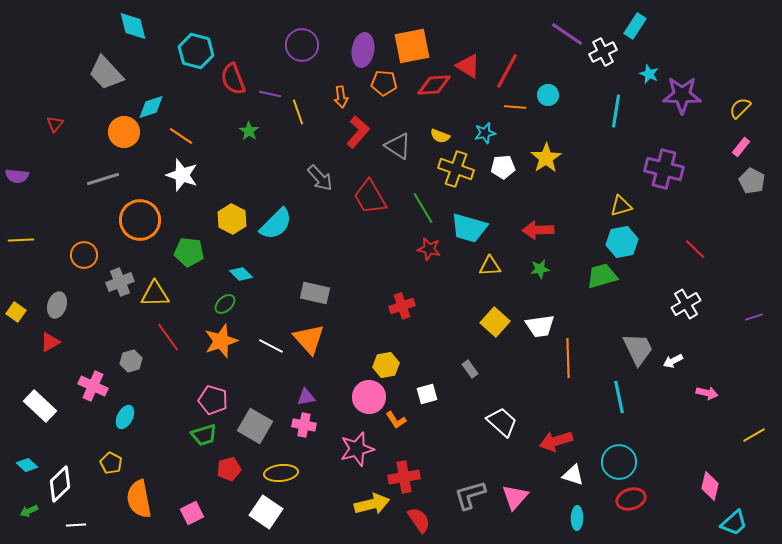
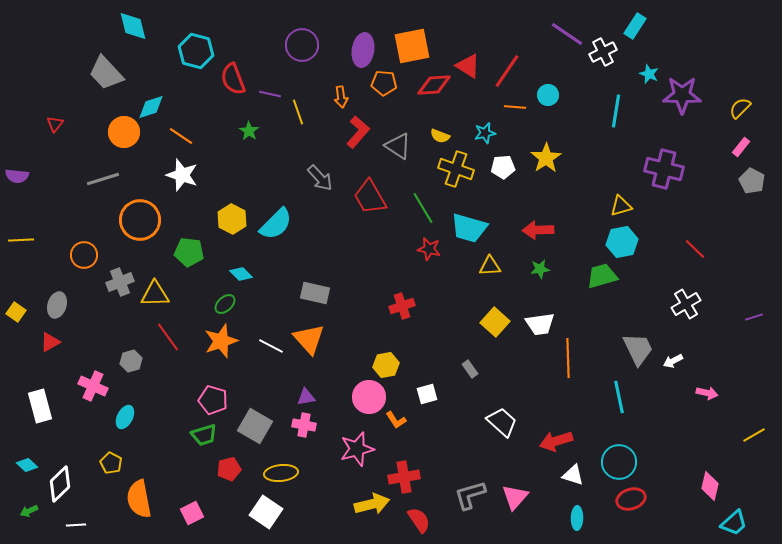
red line at (507, 71): rotated 6 degrees clockwise
white trapezoid at (540, 326): moved 2 px up
white rectangle at (40, 406): rotated 32 degrees clockwise
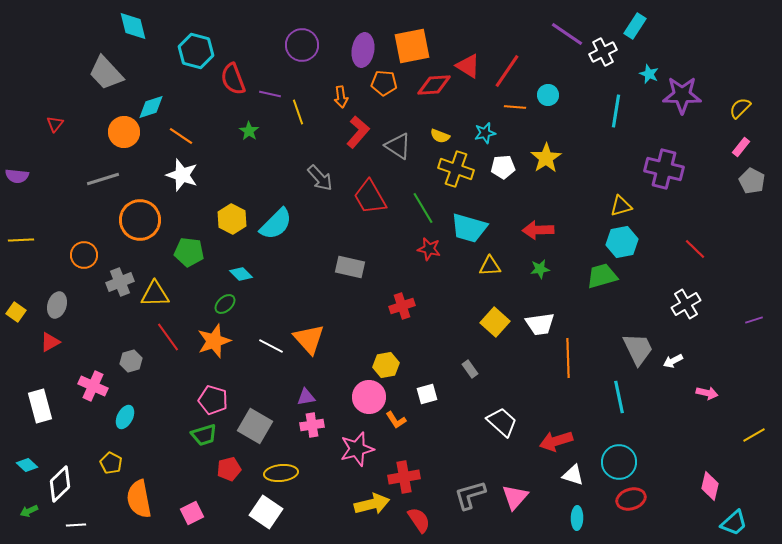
gray rectangle at (315, 293): moved 35 px right, 26 px up
purple line at (754, 317): moved 3 px down
orange star at (221, 341): moved 7 px left
pink cross at (304, 425): moved 8 px right; rotated 20 degrees counterclockwise
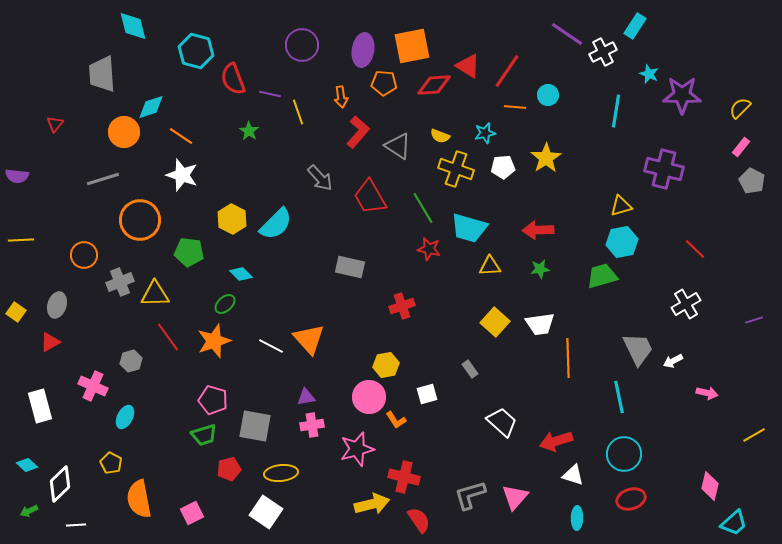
gray trapezoid at (106, 73): moved 4 px left, 1 px down; rotated 39 degrees clockwise
gray square at (255, 426): rotated 20 degrees counterclockwise
cyan circle at (619, 462): moved 5 px right, 8 px up
red cross at (404, 477): rotated 24 degrees clockwise
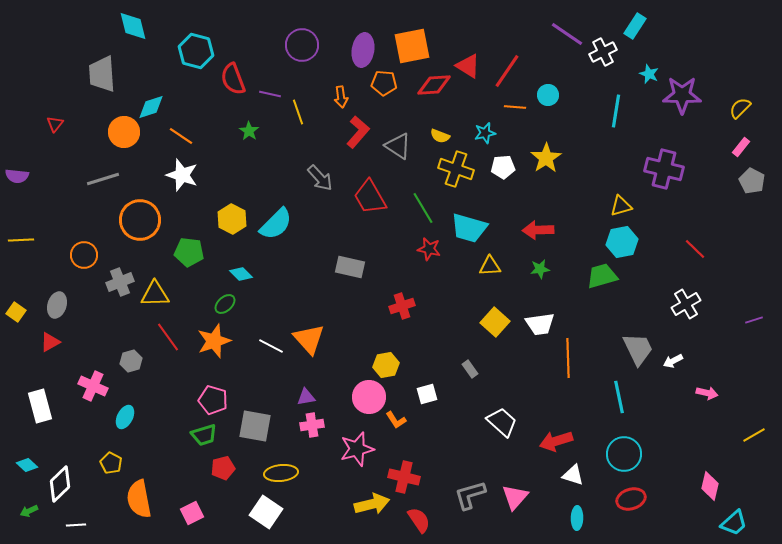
red pentagon at (229, 469): moved 6 px left, 1 px up
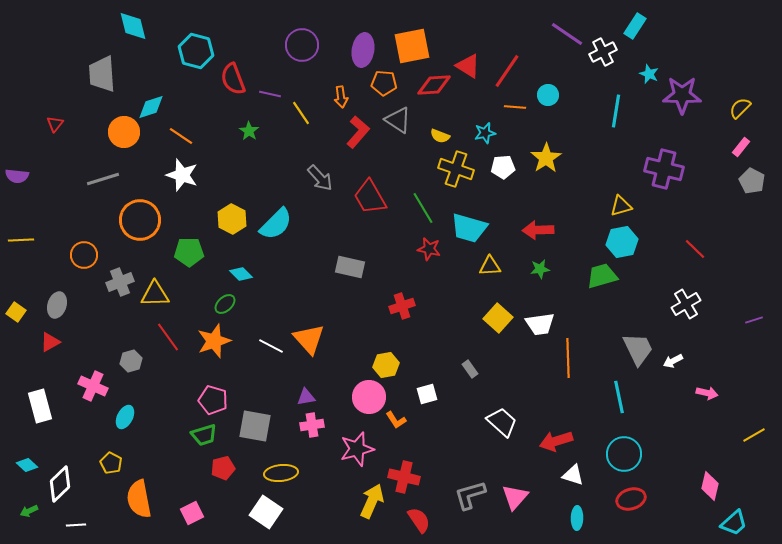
yellow line at (298, 112): moved 3 px right, 1 px down; rotated 15 degrees counterclockwise
gray triangle at (398, 146): moved 26 px up
green pentagon at (189, 252): rotated 8 degrees counterclockwise
yellow square at (495, 322): moved 3 px right, 4 px up
yellow arrow at (372, 504): moved 3 px up; rotated 52 degrees counterclockwise
